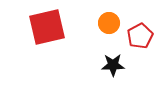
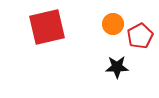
orange circle: moved 4 px right, 1 px down
black star: moved 4 px right, 2 px down
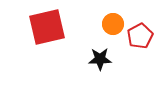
black star: moved 17 px left, 8 px up
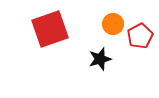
red square: moved 3 px right, 2 px down; rotated 6 degrees counterclockwise
black star: rotated 15 degrees counterclockwise
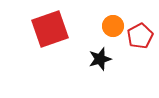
orange circle: moved 2 px down
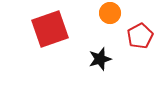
orange circle: moved 3 px left, 13 px up
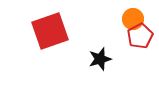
orange circle: moved 23 px right, 6 px down
red square: moved 2 px down
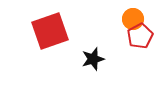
black star: moved 7 px left
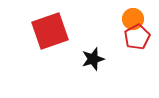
red pentagon: moved 3 px left, 1 px down
